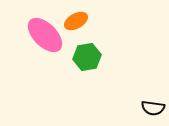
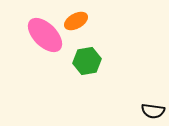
green hexagon: moved 4 px down
black semicircle: moved 3 px down
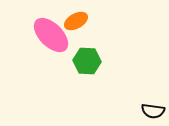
pink ellipse: moved 6 px right
green hexagon: rotated 12 degrees clockwise
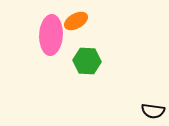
pink ellipse: rotated 48 degrees clockwise
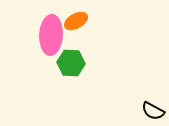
green hexagon: moved 16 px left, 2 px down
black semicircle: rotated 20 degrees clockwise
